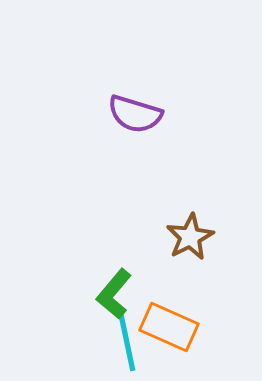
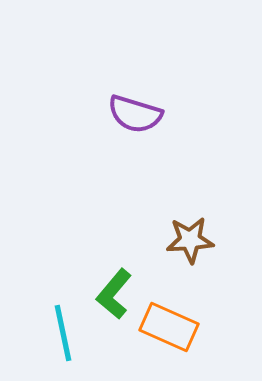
brown star: moved 3 px down; rotated 24 degrees clockwise
cyan line: moved 64 px left, 10 px up
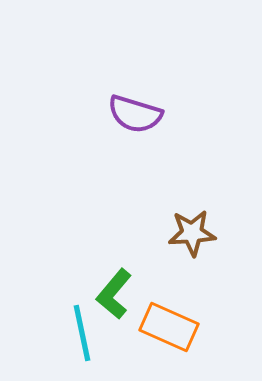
brown star: moved 2 px right, 7 px up
cyan line: moved 19 px right
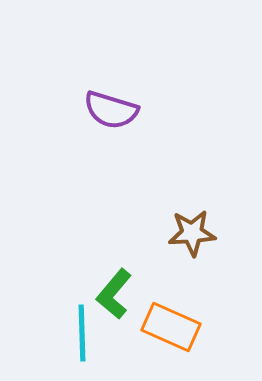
purple semicircle: moved 24 px left, 4 px up
orange rectangle: moved 2 px right
cyan line: rotated 10 degrees clockwise
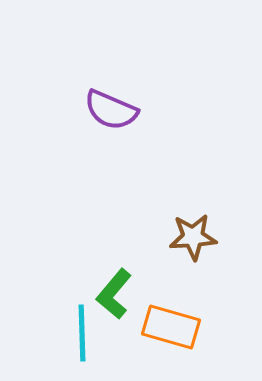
purple semicircle: rotated 6 degrees clockwise
brown star: moved 1 px right, 4 px down
orange rectangle: rotated 8 degrees counterclockwise
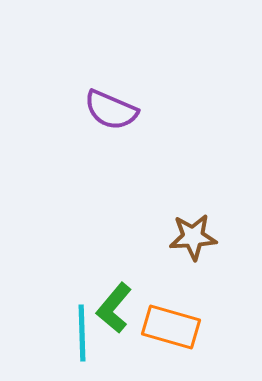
green L-shape: moved 14 px down
